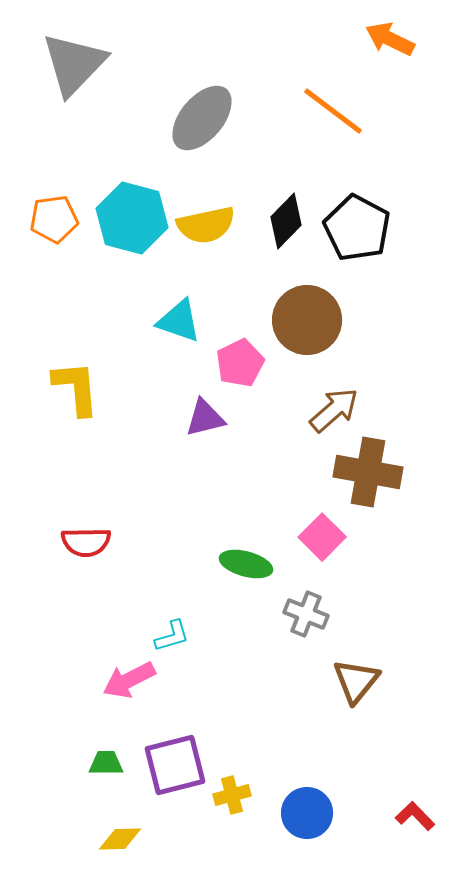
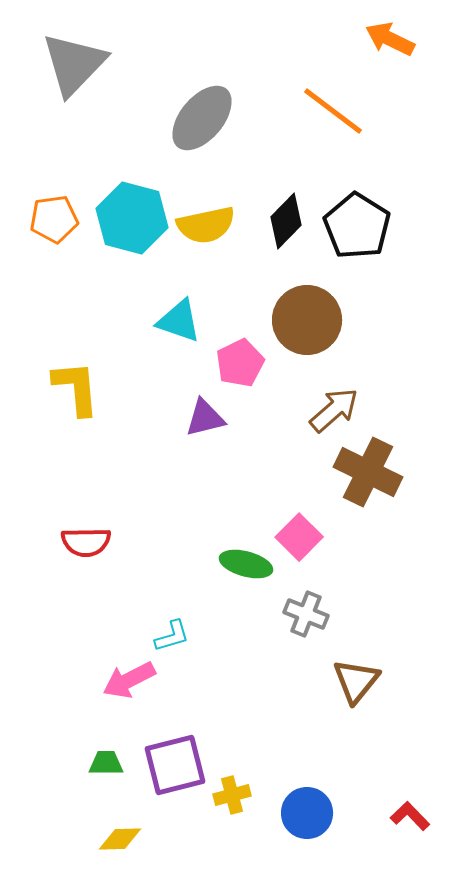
black pentagon: moved 2 px up; rotated 4 degrees clockwise
brown cross: rotated 16 degrees clockwise
pink square: moved 23 px left
red L-shape: moved 5 px left
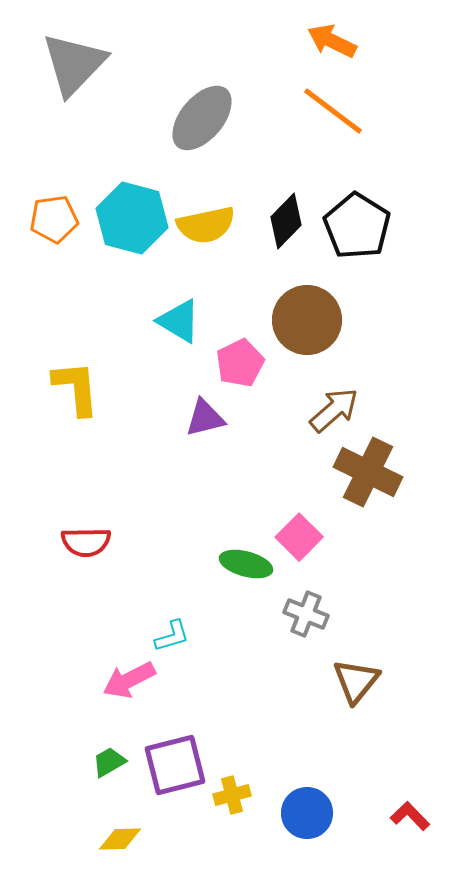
orange arrow: moved 58 px left, 2 px down
cyan triangle: rotated 12 degrees clockwise
green trapezoid: moved 3 px right, 1 px up; rotated 30 degrees counterclockwise
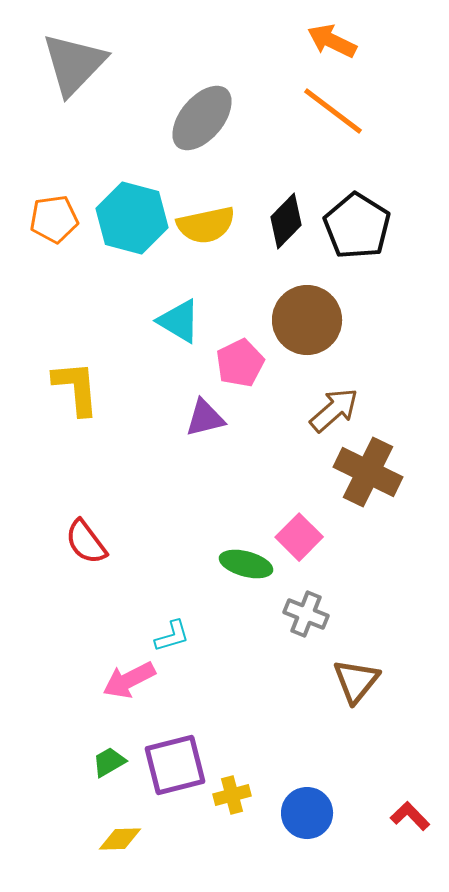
red semicircle: rotated 54 degrees clockwise
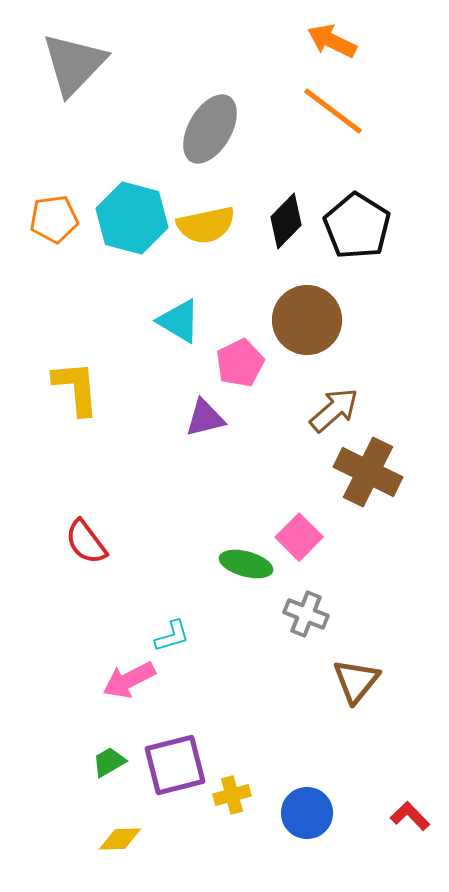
gray ellipse: moved 8 px right, 11 px down; rotated 10 degrees counterclockwise
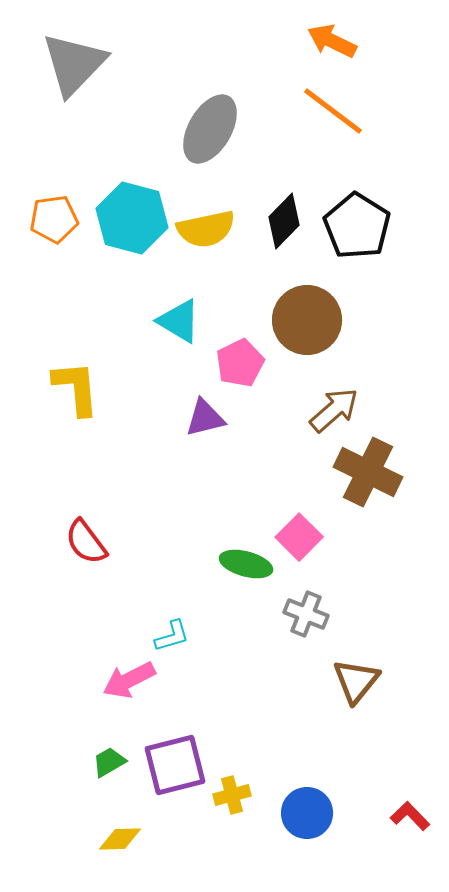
black diamond: moved 2 px left
yellow semicircle: moved 4 px down
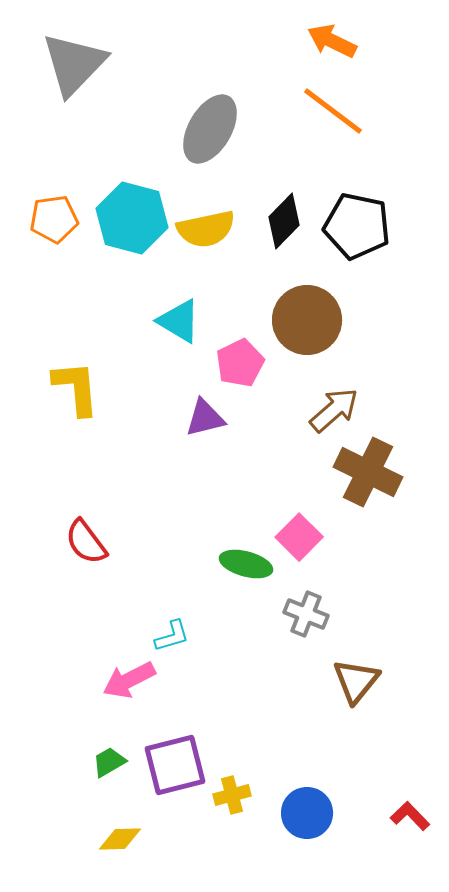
black pentagon: rotated 20 degrees counterclockwise
